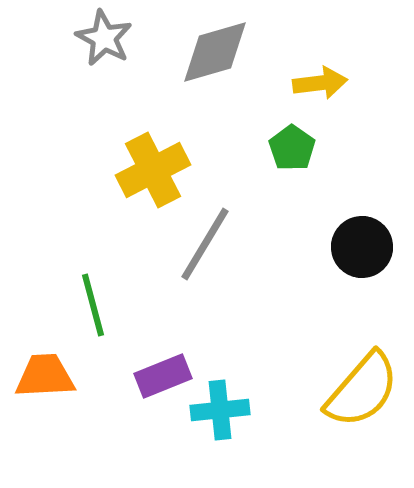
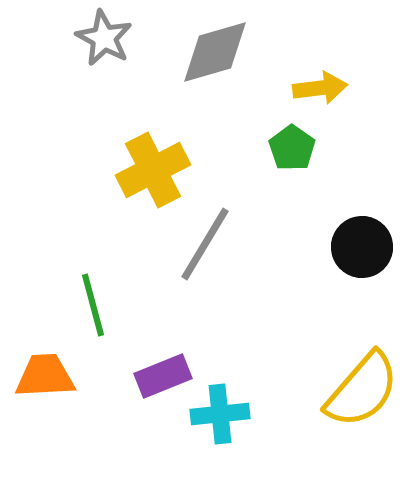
yellow arrow: moved 5 px down
cyan cross: moved 4 px down
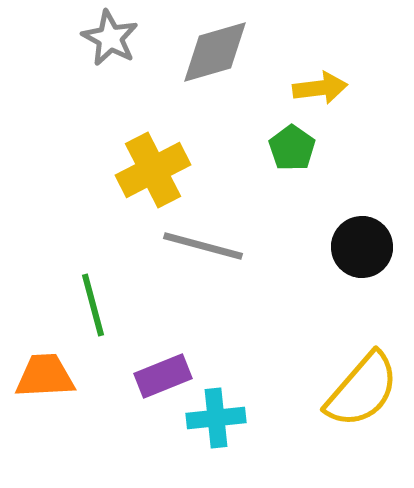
gray star: moved 6 px right
gray line: moved 2 px left, 2 px down; rotated 74 degrees clockwise
cyan cross: moved 4 px left, 4 px down
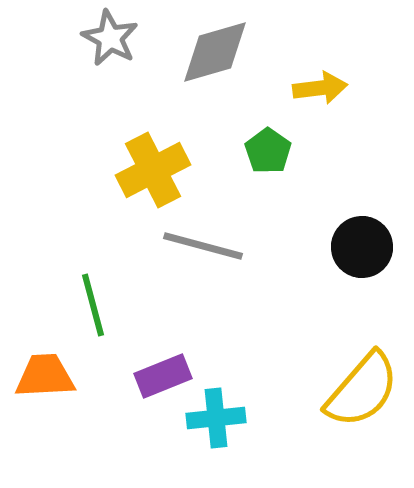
green pentagon: moved 24 px left, 3 px down
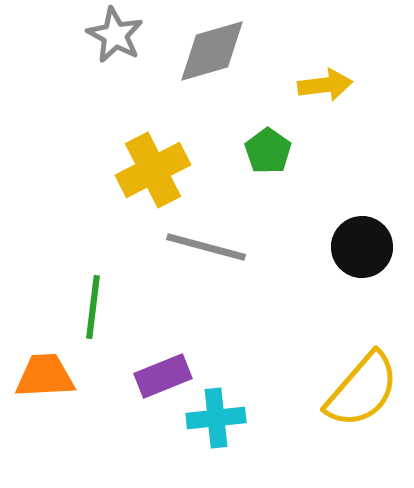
gray star: moved 5 px right, 3 px up
gray diamond: moved 3 px left, 1 px up
yellow arrow: moved 5 px right, 3 px up
gray line: moved 3 px right, 1 px down
green line: moved 2 px down; rotated 22 degrees clockwise
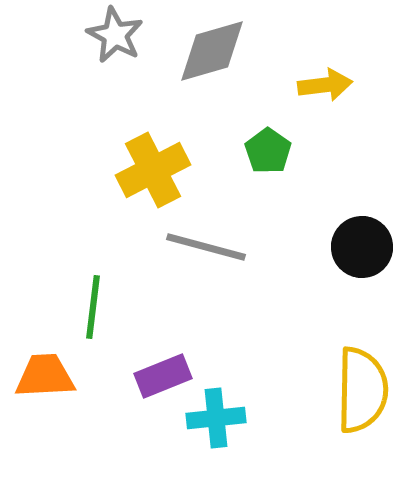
yellow semicircle: rotated 40 degrees counterclockwise
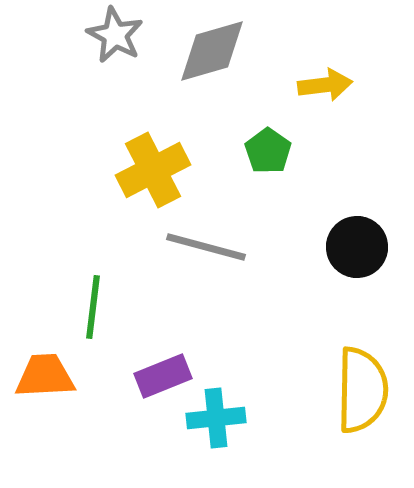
black circle: moved 5 px left
